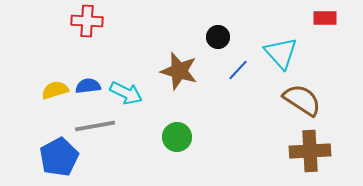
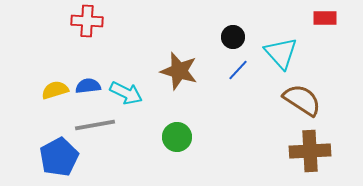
black circle: moved 15 px right
gray line: moved 1 px up
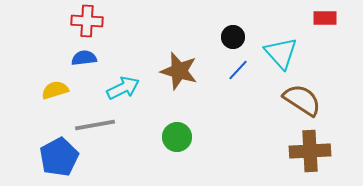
blue semicircle: moved 4 px left, 28 px up
cyan arrow: moved 3 px left, 5 px up; rotated 52 degrees counterclockwise
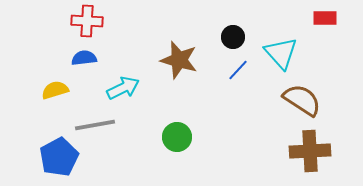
brown star: moved 11 px up
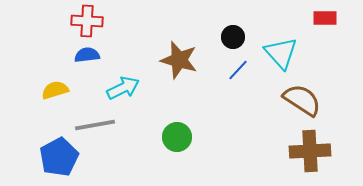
blue semicircle: moved 3 px right, 3 px up
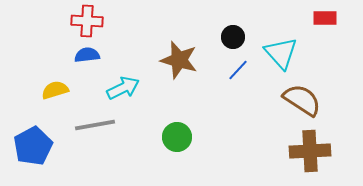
blue pentagon: moved 26 px left, 11 px up
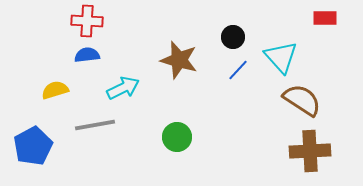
cyan triangle: moved 4 px down
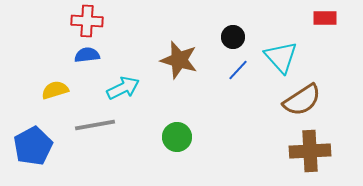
brown semicircle: rotated 114 degrees clockwise
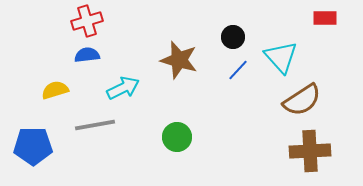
red cross: rotated 20 degrees counterclockwise
blue pentagon: rotated 27 degrees clockwise
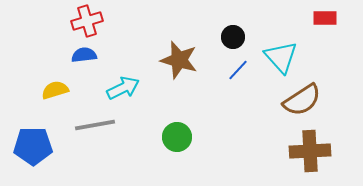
blue semicircle: moved 3 px left
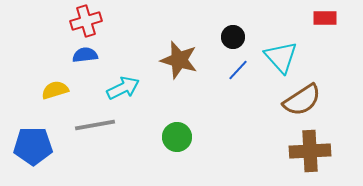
red cross: moved 1 px left
blue semicircle: moved 1 px right
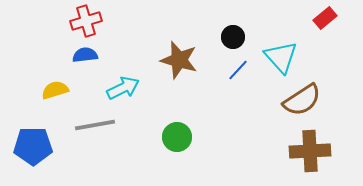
red rectangle: rotated 40 degrees counterclockwise
